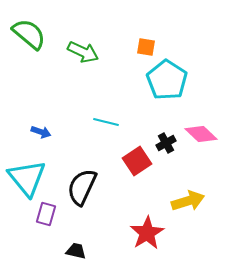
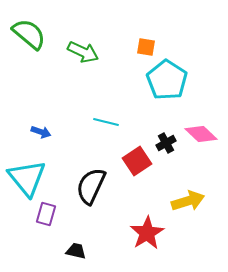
black semicircle: moved 9 px right, 1 px up
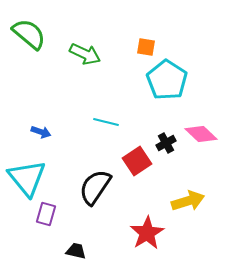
green arrow: moved 2 px right, 2 px down
black semicircle: moved 4 px right, 1 px down; rotated 9 degrees clockwise
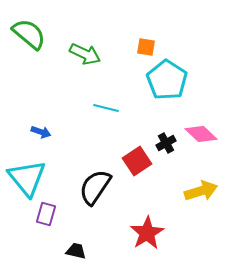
cyan line: moved 14 px up
yellow arrow: moved 13 px right, 10 px up
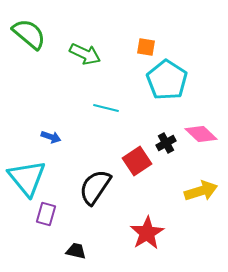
blue arrow: moved 10 px right, 5 px down
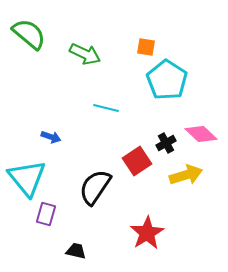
yellow arrow: moved 15 px left, 16 px up
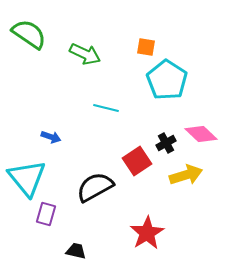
green semicircle: rotated 6 degrees counterclockwise
black semicircle: rotated 27 degrees clockwise
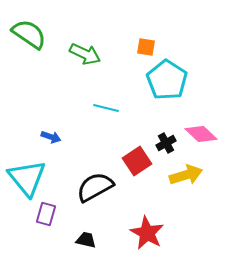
red star: rotated 12 degrees counterclockwise
black trapezoid: moved 10 px right, 11 px up
